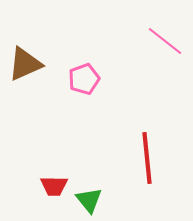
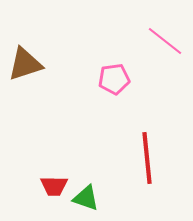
brown triangle: rotated 6 degrees clockwise
pink pentagon: moved 30 px right; rotated 12 degrees clockwise
green triangle: moved 3 px left, 2 px up; rotated 32 degrees counterclockwise
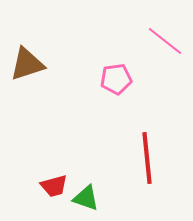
brown triangle: moved 2 px right
pink pentagon: moved 2 px right
red trapezoid: rotated 16 degrees counterclockwise
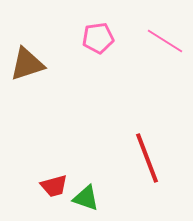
pink line: rotated 6 degrees counterclockwise
pink pentagon: moved 18 px left, 41 px up
red line: rotated 15 degrees counterclockwise
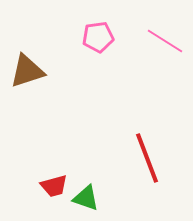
pink pentagon: moved 1 px up
brown triangle: moved 7 px down
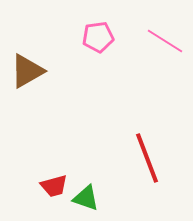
brown triangle: rotated 12 degrees counterclockwise
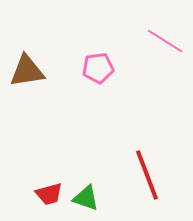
pink pentagon: moved 31 px down
brown triangle: rotated 21 degrees clockwise
red line: moved 17 px down
red trapezoid: moved 5 px left, 8 px down
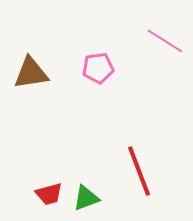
brown triangle: moved 4 px right, 2 px down
red line: moved 8 px left, 4 px up
green triangle: rotated 40 degrees counterclockwise
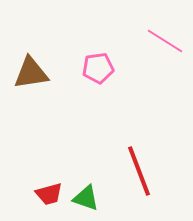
green triangle: rotated 40 degrees clockwise
